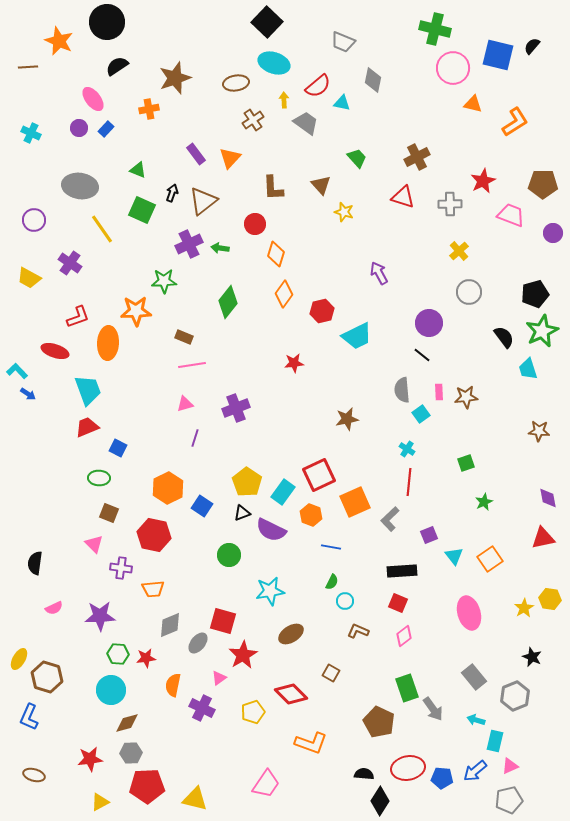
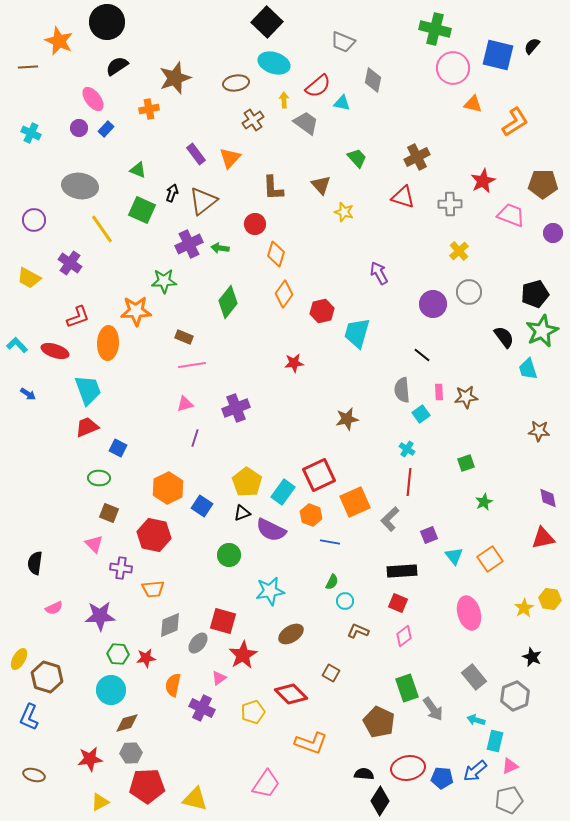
purple circle at (429, 323): moved 4 px right, 19 px up
cyan trapezoid at (357, 336): moved 3 px up; rotated 132 degrees clockwise
cyan L-shape at (17, 371): moved 26 px up
blue line at (331, 547): moved 1 px left, 5 px up
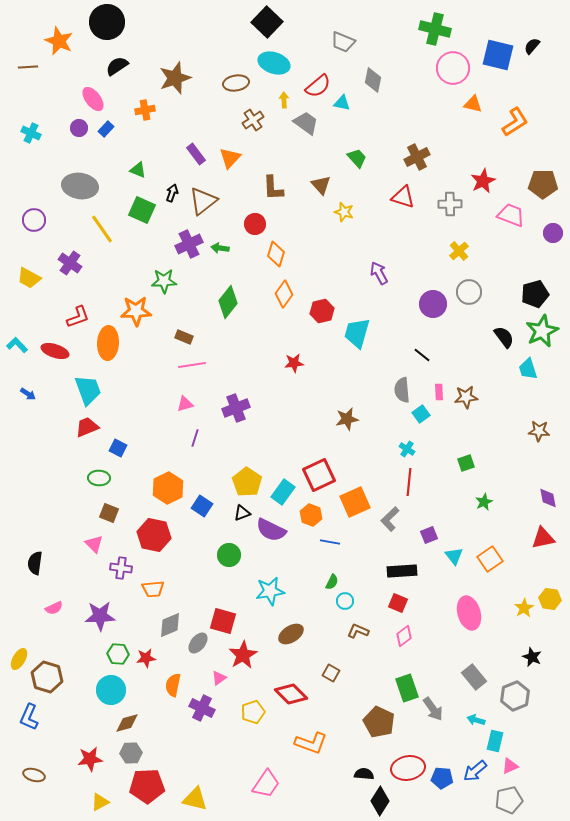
orange cross at (149, 109): moved 4 px left, 1 px down
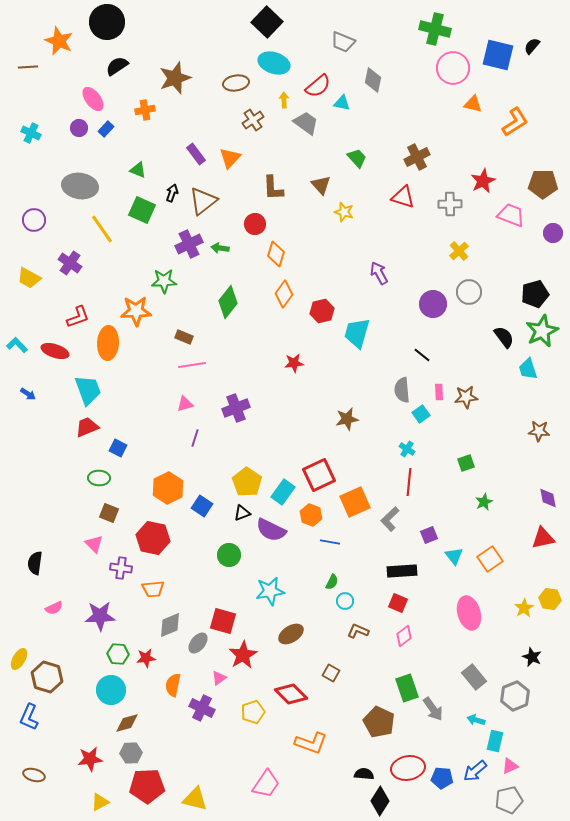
red hexagon at (154, 535): moved 1 px left, 3 px down
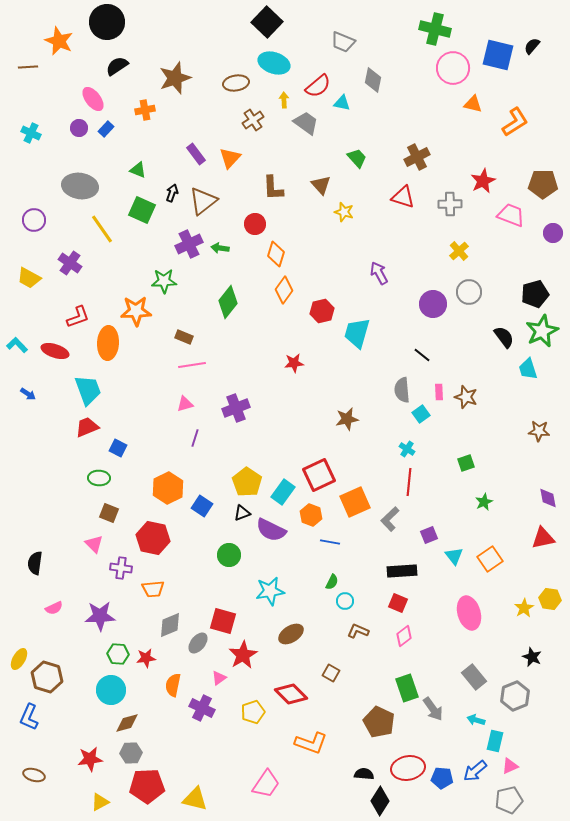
orange diamond at (284, 294): moved 4 px up
brown star at (466, 397): rotated 25 degrees clockwise
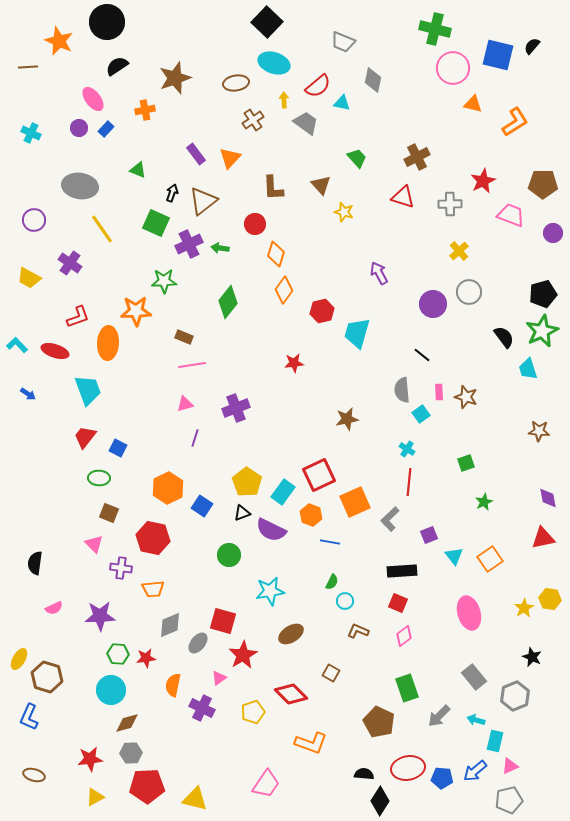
green square at (142, 210): moved 14 px right, 13 px down
black pentagon at (535, 294): moved 8 px right
red trapezoid at (87, 427): moved 2 px left, 10 px down; rotated 30 degrees counterclockwise
gray arrow at (433, 709): moved 6 px right, 7 px down; rotated 80 degrees clockwise
yellow triangle at (100, 802): moved 5 px left, 5 px up
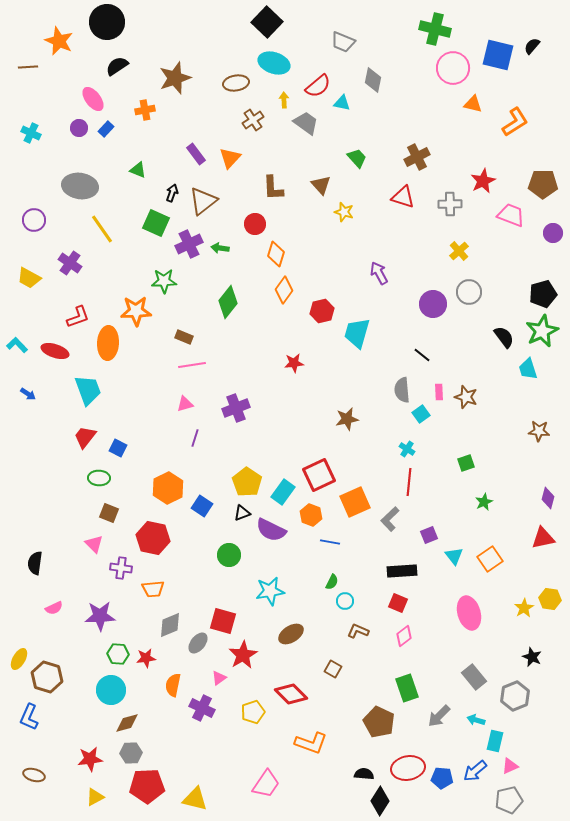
purple diamond at (548, 498): rotated 25 degrees clockwise
brown square at (331, 673): moved 2 px right, 4 px up
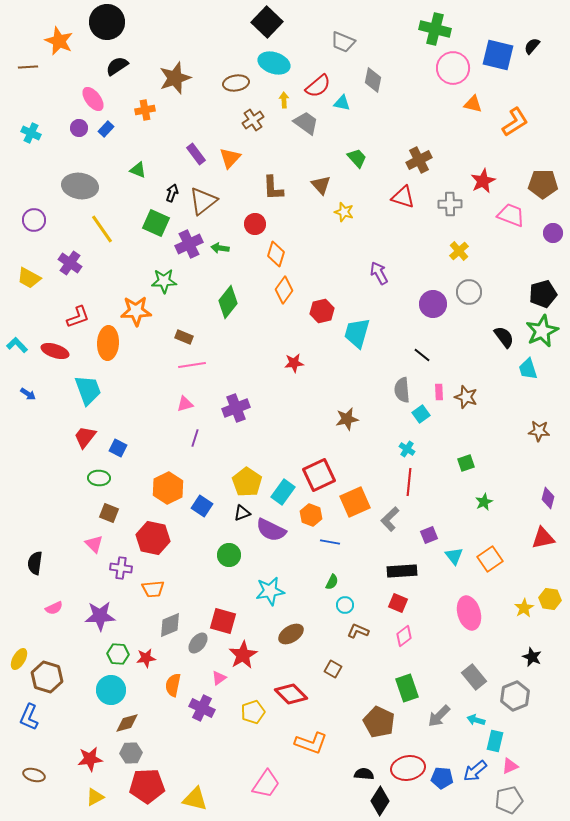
brown cross at (417, 157): moved 2 px right, 3 px down
cyan circle at (345, 601): moved 4 px down
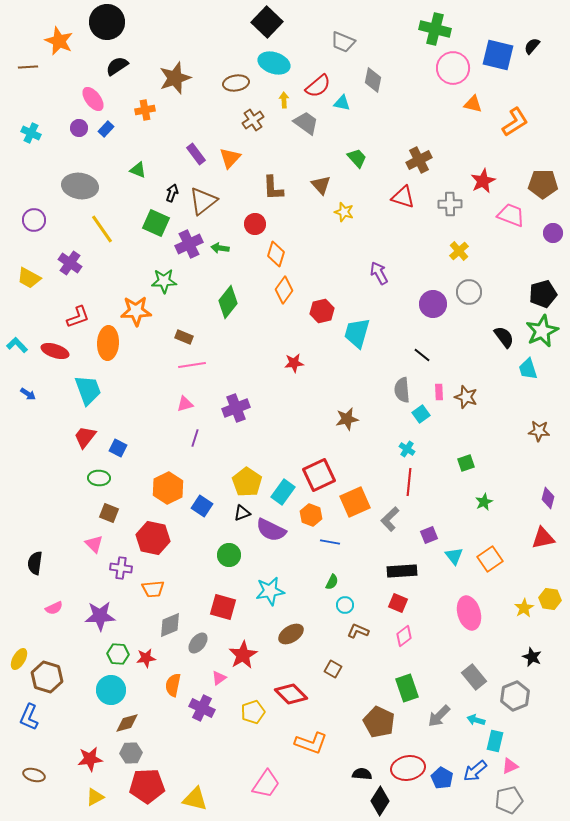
red square at (223, 621): moved 14 px up
black semicircle at (364, 774): moved 2 px left
blue pentagon at (442, 778): rotated 25 degrees clockwise
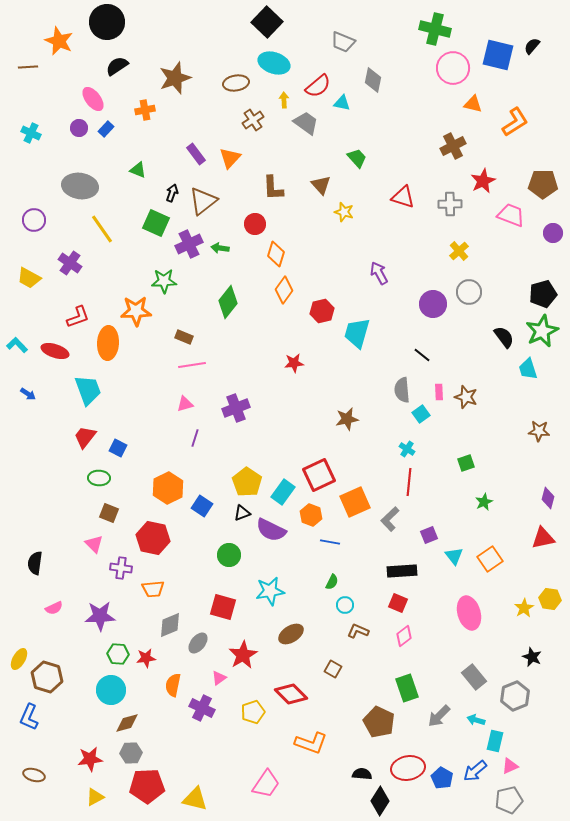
brown cross at (419, 160): moved 34 px right, 14 px up
